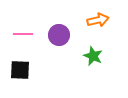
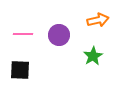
green star: rotated 18 degrees clockwise
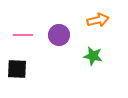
pink line: moved 1 px down
green star: rotated 30 degrees counterclockwise
black square: moved 3 px left, 1 px up
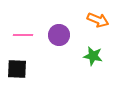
orange arrow: rotated 35 degrees clockwise
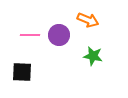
orange arrow: moved 10 px left
pink line: moved 7 px right
black square: moved 5 px right, 3 px down
